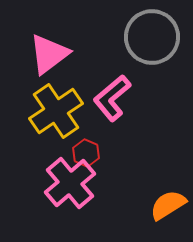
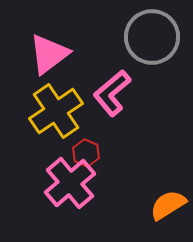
pink L-shape: moved 5 px up
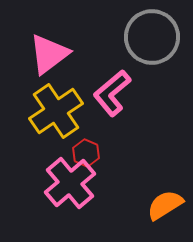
orange semicircle: moved 3 px left
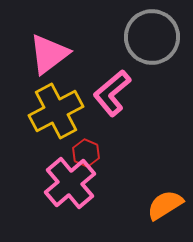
yellow cross: rotated 6 degrees clockwise
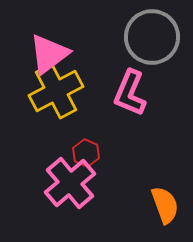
pink L-shape: moved 18 px right; rotated 27 degrees counterclockwise
yellow cross: moved 20 px up
orange semicircle: rotated 102 degrees clockwise
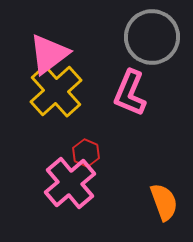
yellow cross: rotated 14 degrees counterclockwise
orange semicircle: moved 1 px left, 3 px up
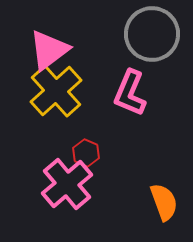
gray circle: moved 3 px up
pink triangle: moved 4 px up
pink cross: moved 3 px left, 1 px down
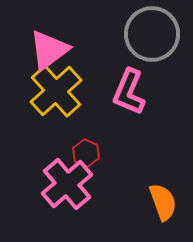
pink L-shape: moved 1 px left, 1 px up
orange semicircle: moved 1 px left
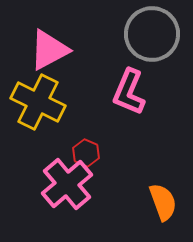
pink triangle: rotated 9 degrees clockwise
yellow cross: moved 18 px left, 11 px down; rotated 22 degrees counterclockwise
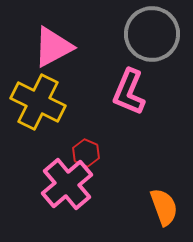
pink triangle: moved 4 px right, 3 px up
orange semicircle: moved 1 px right, 5 px down
